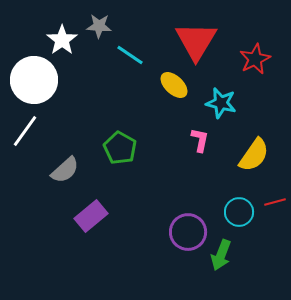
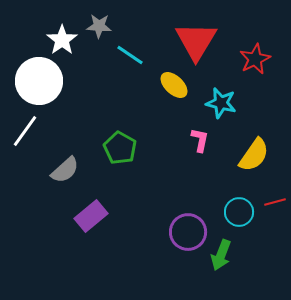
white circle: moved 5 px right, 1 px down
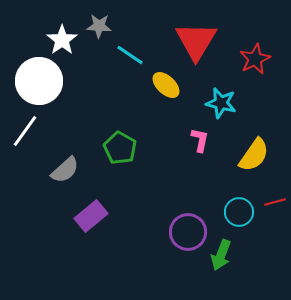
yellow ellipse: moved 8 px left
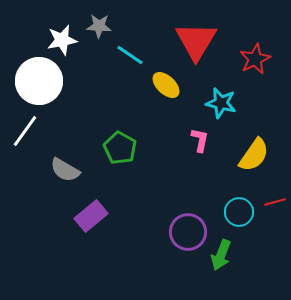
white star: rotated 24 degrees clockwise
gray semicircle: rotated 72 degrees clockwise
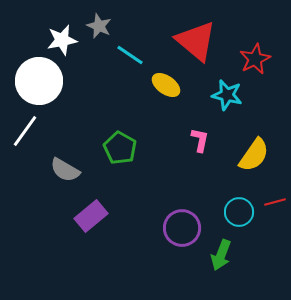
gray star: rotated 20 degrees clockwise
red triangle: rotated 21 degrees counterclockwise
yellow ellipse: rotated 8 degrees counterclockwise
cyan star: moved 6 px right, 8 px up
purple circle: moved 6 px left, 4 px up
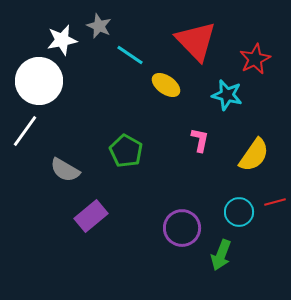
red triangle: rotated 6 degrees clockwise
green pentagon: moved 6 px right, 3 px down
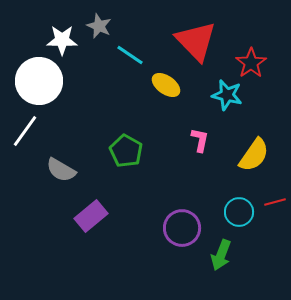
white star: rotated 12 degrees clockwise
red star: moved 4 px left, 4 px down; rotated 8 degrees counterclockwise
gray semicircle: moved 4 px left
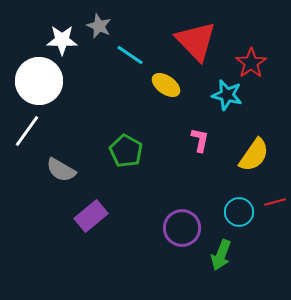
white line: moved 2 px right
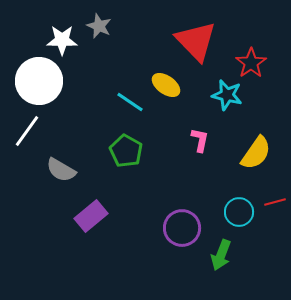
cyan line: moved 47 px down
yellow semicircle: moved 2 px right, 2 px up
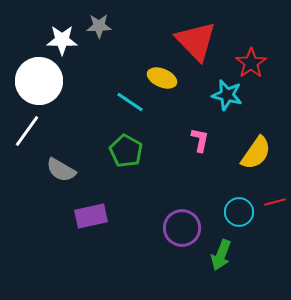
gray star: rotated 25 degrees counterclockwise
yellow ellipse: moved 4 px left, 7 px up; rotated 12 degrees counterclockwise
purple rectangle: rotated 28 degrees clockwise
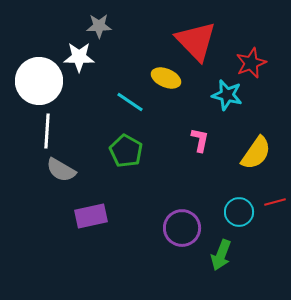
white star: moved 17 px right, 17 px down
red star: rotated 12 degrees clockwise
yellow ellipse: moved 4 px right
white line: moved 20 px right; rotated 32 degrees counterclockwise
